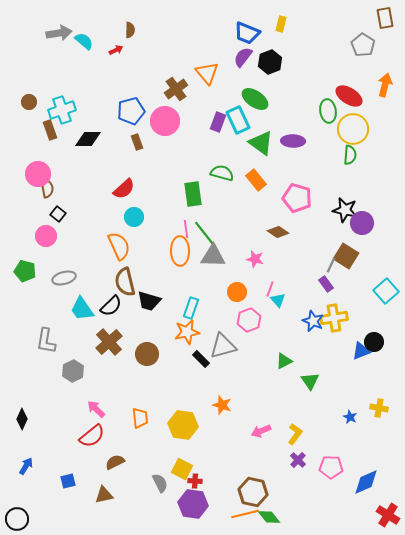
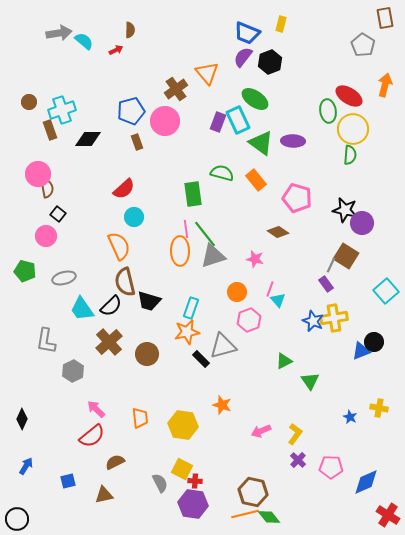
gray triangle at (213, 256): rotated 20 degrees counterclockwise
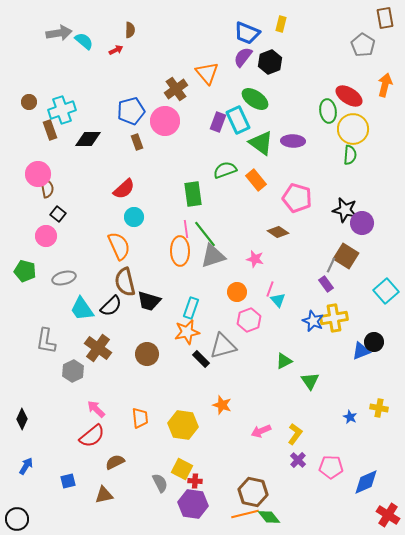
green semicircle at (222, 173): moved 3 px right, 3 px up; rotated 35 degrees counterclockwise
brown cross at (109, 342): moved 11 px left, 6 px down; rotated 12 degrees counterclockwise
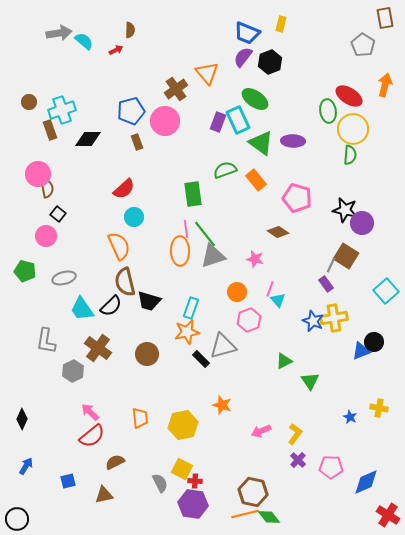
pink arrow at (96, 409): moved 6 px left, 3 px down
yellow hexagon at (183, 425): rotated 20 degrees counterclockwise
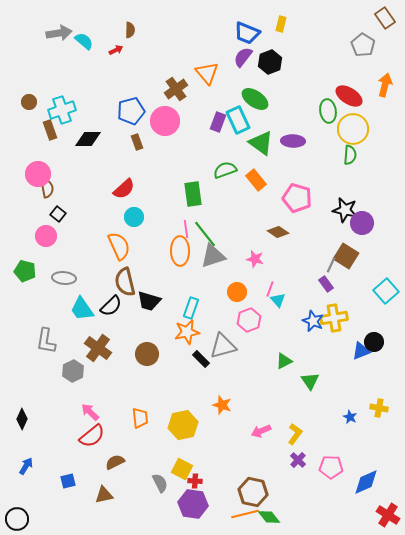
brown rectangle at (385, 18): rotated 25 degrees counterclockwise
gray ellipse at (64, 278): rotated 20 degrees clockwise
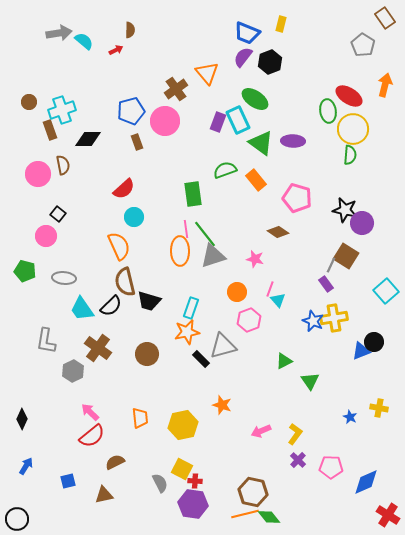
brown semicircle at (47, 188): moved 16 px right, 23 px up
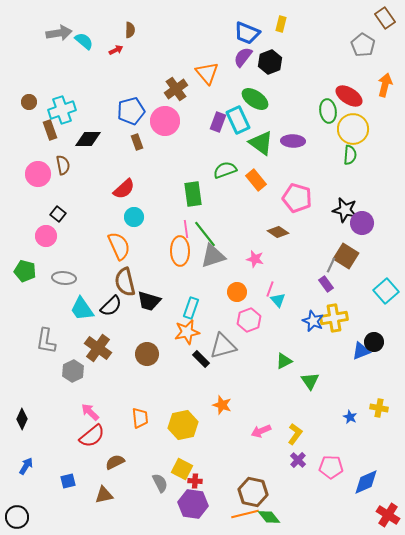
black circle at (17, 519): moved 2 px up
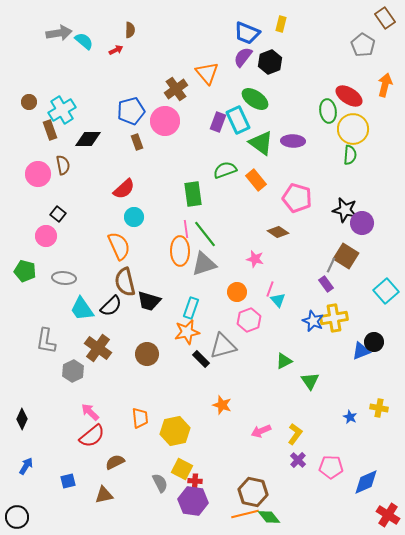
cyan cross at (62, 110): rotated 12 degrees counterclockwise
gray triangle at (213, 256): moved 9 px left, 8 px down
yellow hexagon at (183, 425): moved 8 px left, 6 px down
purple hexagon at (193, 504): moved 3 px up
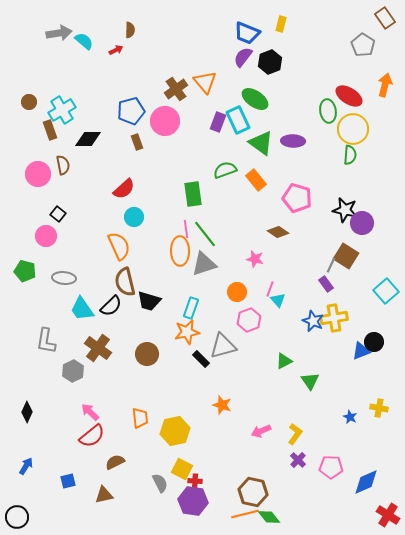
orange triangle at (207, 73): moved 2 px left, 9 px down
black diamond at (22, 419): moved 5 px right, 7 px up
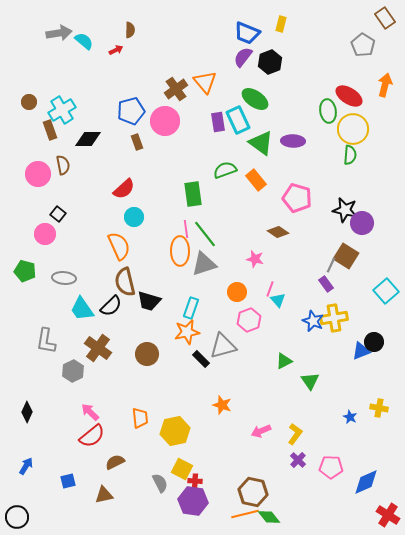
purple rectangle at (218, 122): rotated 30 degrees counterclockwise
pink circle at (46, 236): moved 1 px left, 2 px up
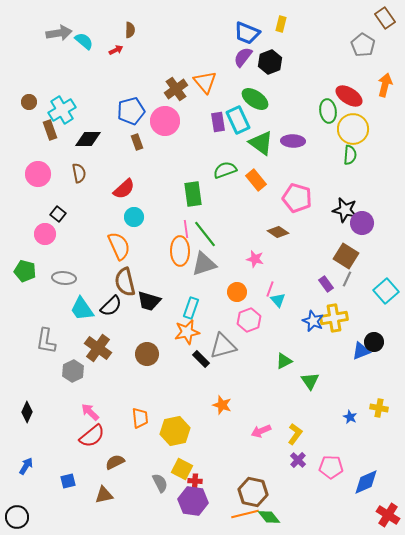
brown semicircle at (63, 165): moved 16 px right, 8 px down
gray line at (331, 265): moved 16 px right, 14 px down
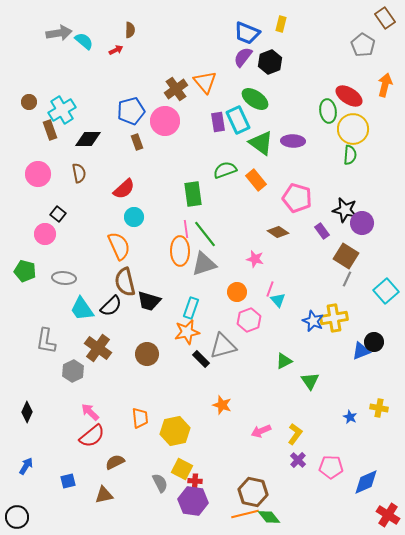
purple rectangle at (326, 284): moved 4 px left, 53 px up
